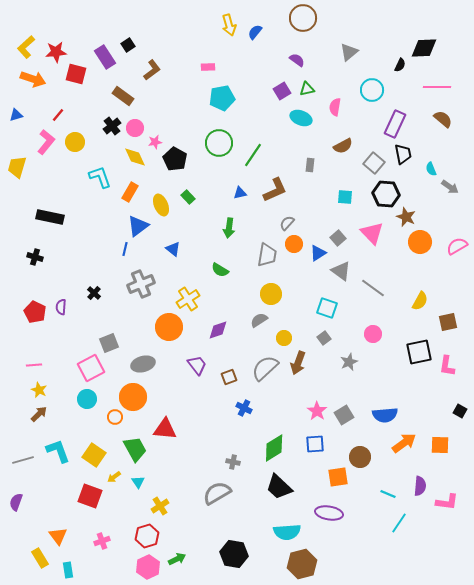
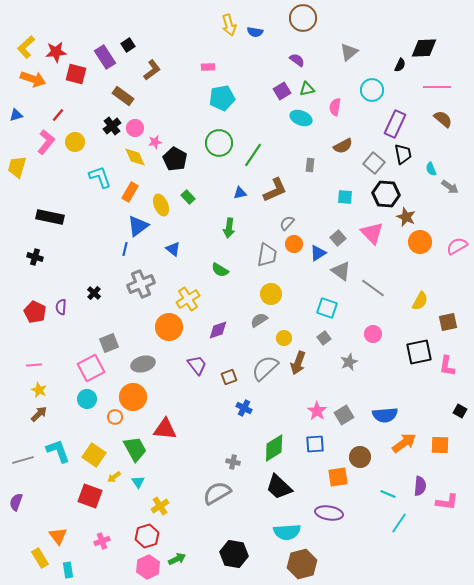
blue semicircle at (255, 32): rotated 119 degrees counterclockwise
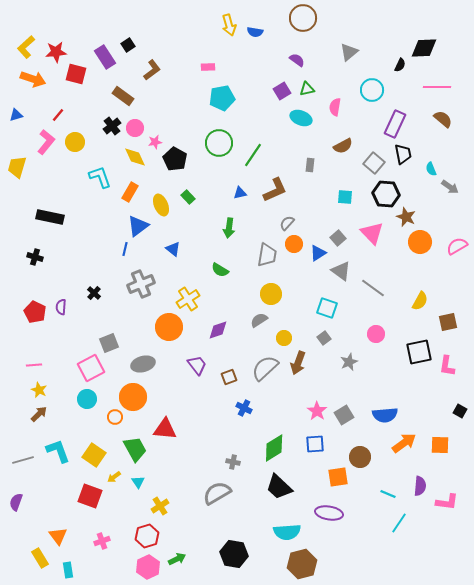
pink circle at (373, 334): moved 3 px right
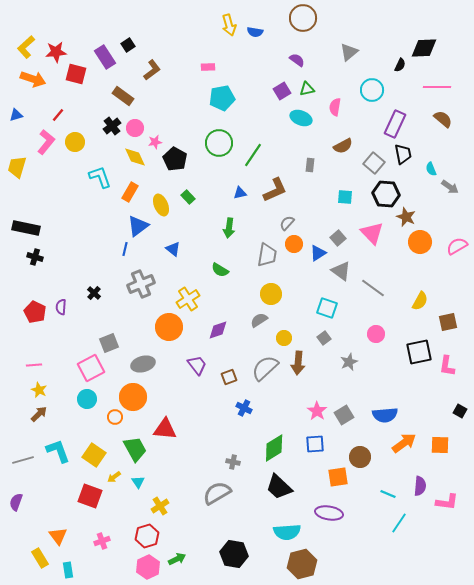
black rectangle at (50, 217): moved 24 px left, 11 px down
brown arrow at (298, 363): rotated 15 degrees counterclockwise
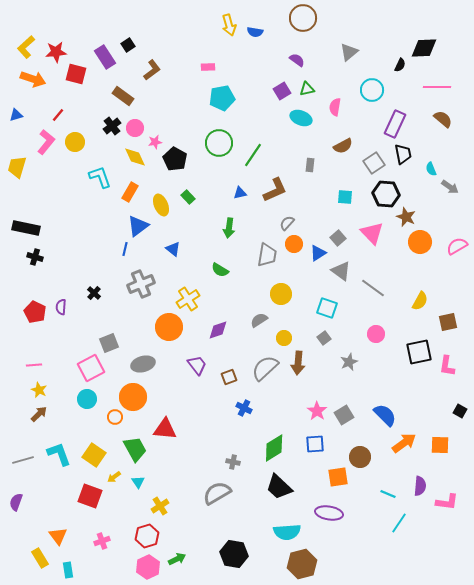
gray square at (374, 163): rotated 15 degrees clockwise
yellow circle at (271, 294): moved 10 px right
blue semicircle at (385, 415): rotated 130 degrees counterclockwise
cyan L-shape at (58, 451): moved 1 px right, 3 px down
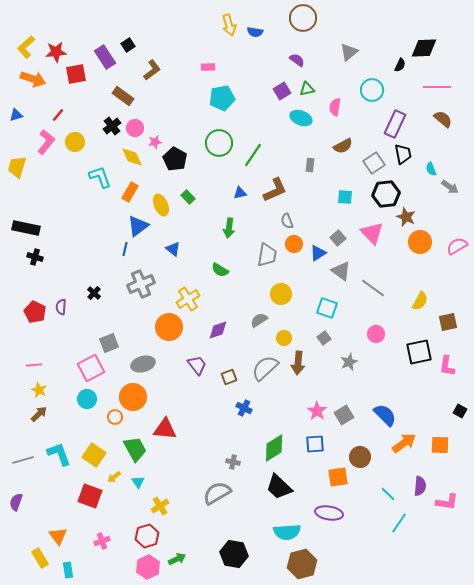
red square at (76, 74): rotated 25 degrees counterclockwise
yellow diamond at (135, 157): moved 3 px left
black hexagon at (386, 194): rotated 12 degrees counterclockwise
gray semicircle at (287, 223): moved 2 px up; rotated 63 degrees counterclockwise
cyan line at (388, 494): rotated 21 degrees clockwise
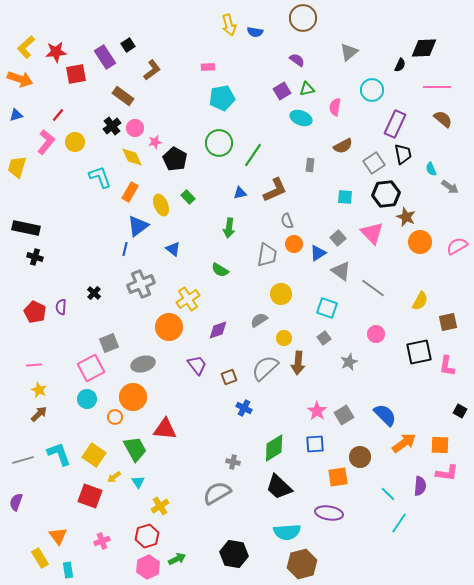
orange arrow at (33, 79): moved 13 px left
pink L-shape at (447, 502): moved 29 px up
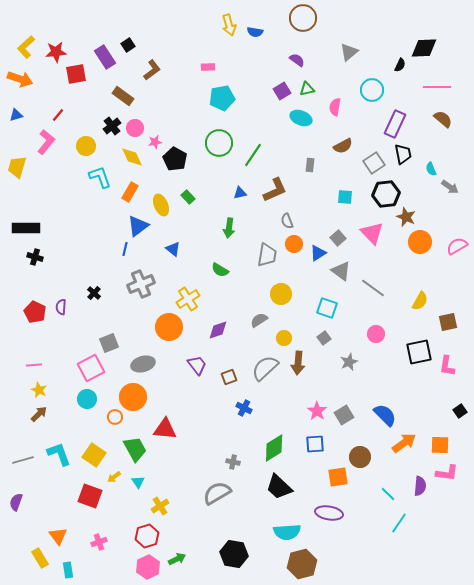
yellow circle at (75, 142): moved 11 px right, 4 px down
black rectangle at (26, 228): rotated 12 degrees counterclockwise
black square at (460, 411): rotated 24 degrees clockwise
pink cross at (102, 541): moved 3 px left, 1 px down
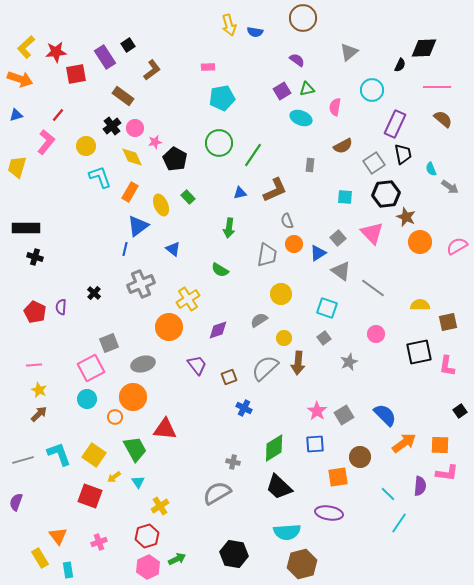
yellow semicircle at (420, 301): moved 4 px down; rotated 120 degrees counterclockwise
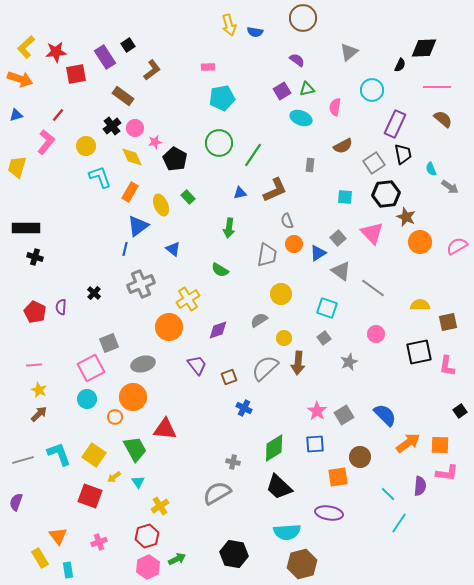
orange arrow at (404, 443): moved 4 px right
